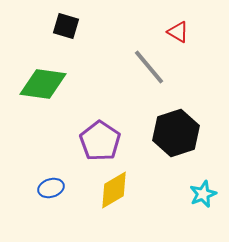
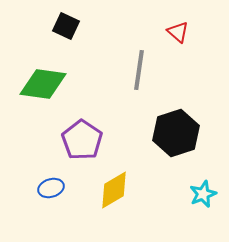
black square: rotated 8 degrees clockwise
red triangle: rotated 10 degrees clockwise
gray line: moved 10 px left, 3 px down; rotated 48 degrees clockwise
purple pentagon: moved 18 px left, 1 px up
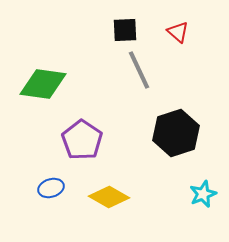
black square: moved 59 px right, 4 px down; rotated 28 degrees counterclockwise
gray line: rotated 33 degrees counterclockwise
yellow diamond: moved 5 px left, 7 px down; rotated 60 degrees clockwise
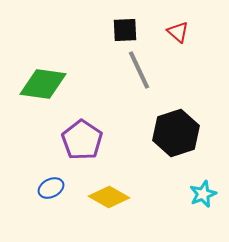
blue ellipse: rotated 10 degrees counterclockwise
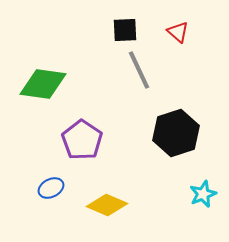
yellow diamond: moved 2 px left, 8 px down; rotated 6 degrees counterclockwise
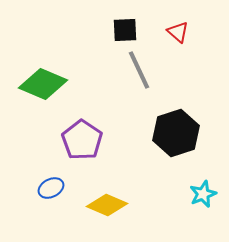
green diamond: rotated 15 degrees clockwise
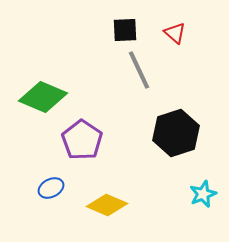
red triangle: moved 3 px left, 1 px down
green diamond: moved 13 px down
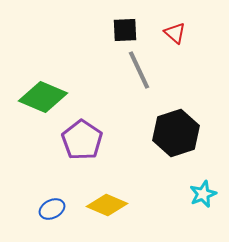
blue ellipse: moved 1 px right, 21 px down
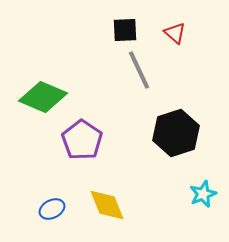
yellow diamond: rotated 45 degrees clockwise
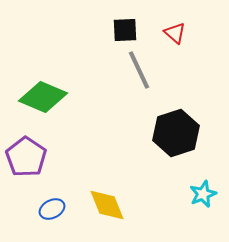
purple pentagon: moved 56 px left, 17 px down
